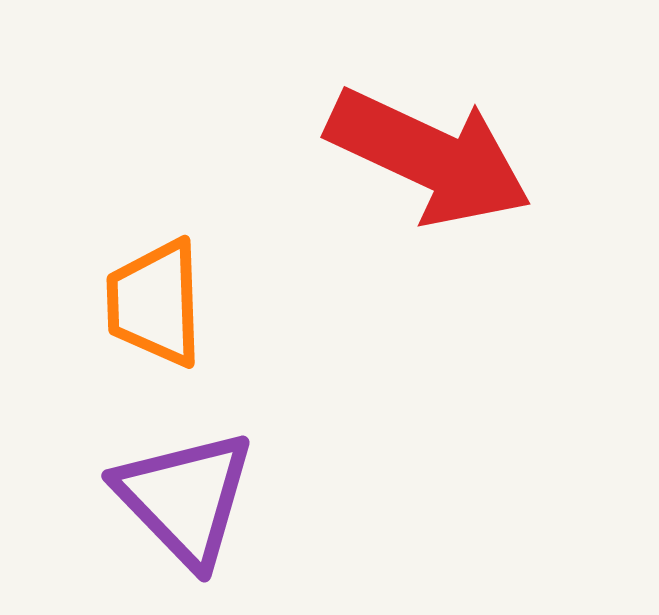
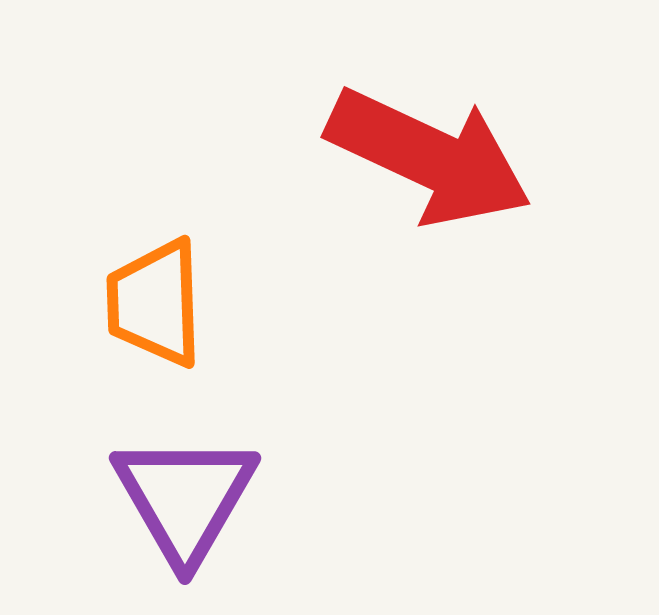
purple triangle: rotated 14 degrees clockwise
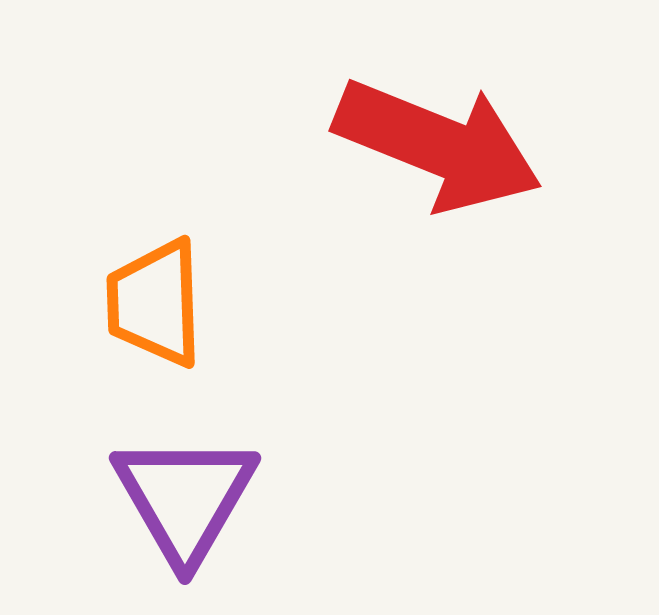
red arrow: moved 9 px right, 12 px up; rotated 3 degrees counterclockwise
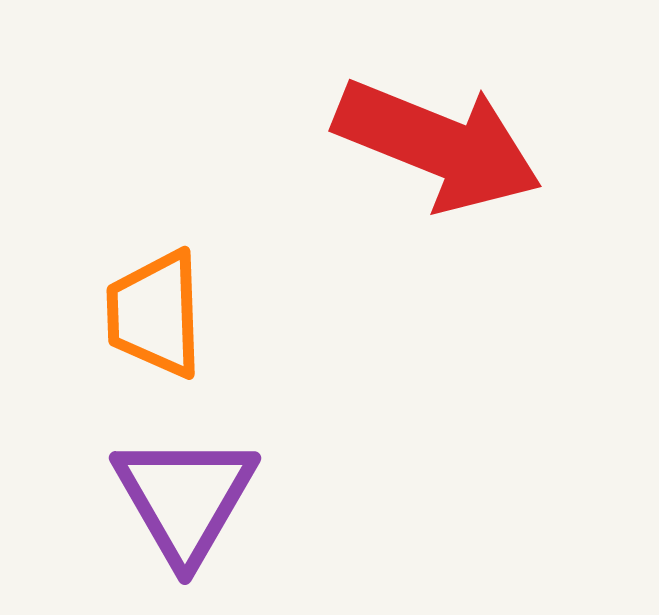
orange trapezoid: moved 11 px down
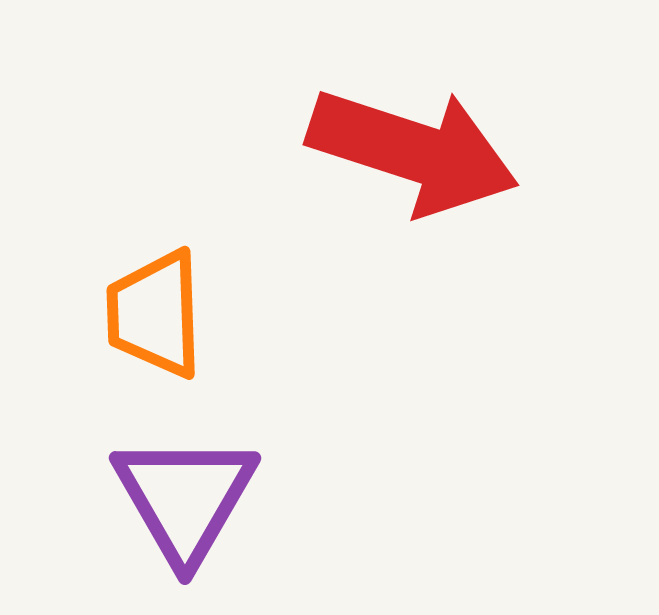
red arrow: moved 25 px left, 6 px down; rotated 4 degrees counterclockwise
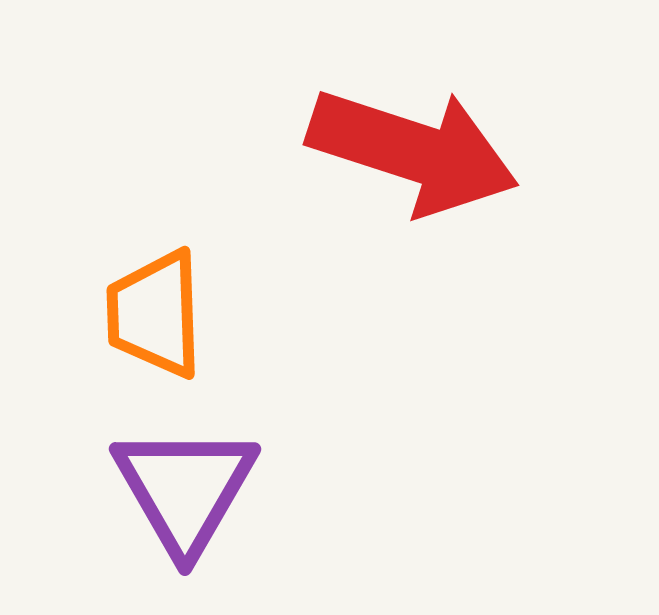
purple triangle: moved 9 px up
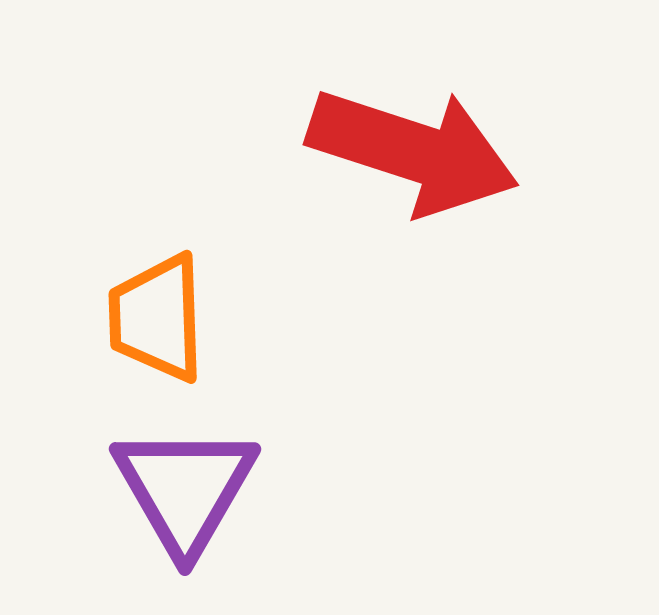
orange trapezoid: moved 2 px right, 4 px down
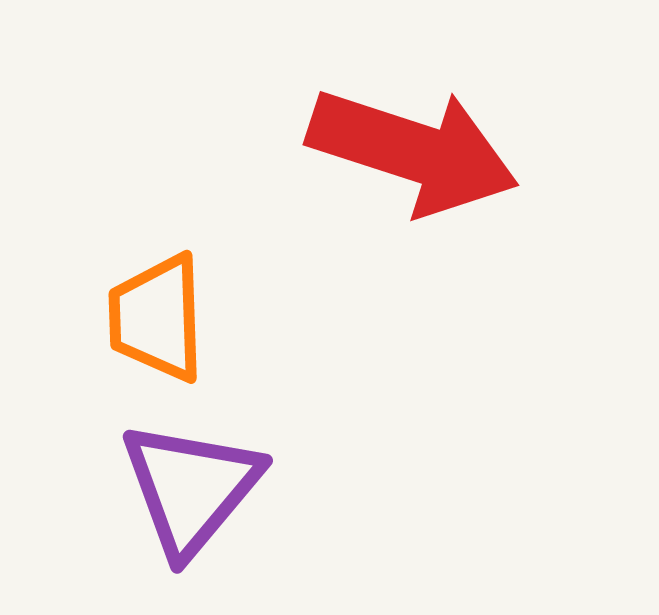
purple triangle: moved 6 px right, 1 px up; rotated 10 degrees clockwise
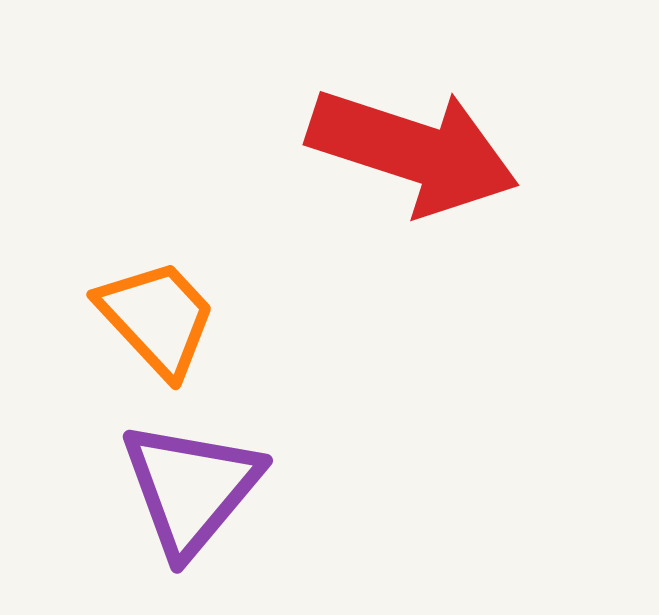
orange trapezoid: rotated 139 degrees clockwise
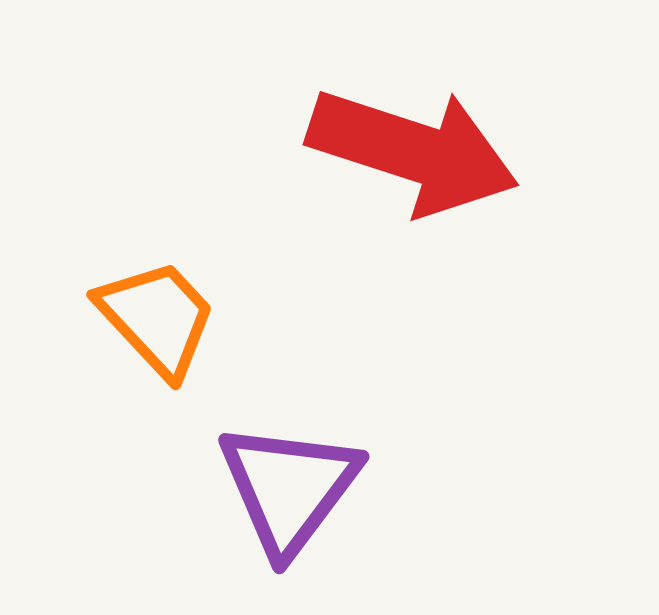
purple triangle: moved 98 px right; rotated 3 degrees counterclockwise
